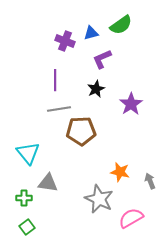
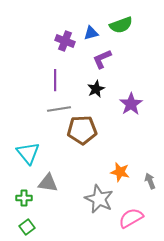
green semicircle: rotated 15 degrees clockwise
brown pentagon: moved 1 px right, 1 px up
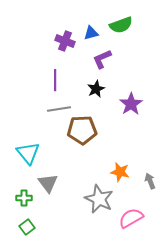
gray triangle: rotated 45 degrees clockwise
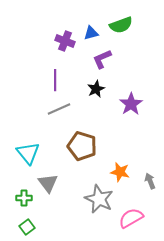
gray line: rotated 15 degrees counterclockwise
brown pentagon: moved 16 px down; rotated 20 degrees clockwise
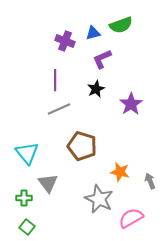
blue triangle: moved 2 px right
cyan triangle: moved 1 px left
green square: rotated 14 degrees counterclockwise
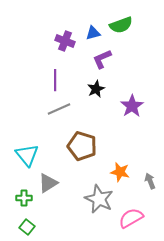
purple star: moved 1 px right, 2 px down
cyan triangle: moved 2 px down
gray triangle: rotated 35 degrees clockwise
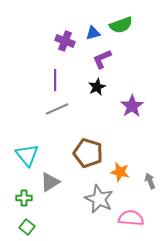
black star: moved 1 px right, 2 px up
gray line: moved 2 px left
brown pentagon: moved 6 px right, 7 px down
gray triangle: moved 2 px right, 1 px up
pink semicircle: rotated 35 degrees clockwise
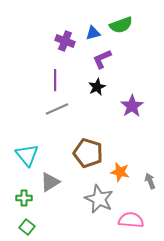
pink semicircle: moved 2 px down
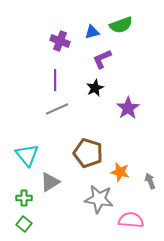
blue triangle: moved 1 px left, 1 px up
purple cross: moved 5 px left
black star: moved 2 px left, 1 px down
purple star: moved 4 px left, 2 px down
gray star: rotated 16 degrees counterclockwise
green square: moved 3 px left, 3 px up
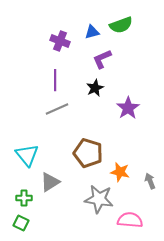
pink semicircle: moved 1 px left
green square: moved 3 px left, 1 px up; rotated 14 degrees counterclockwise
